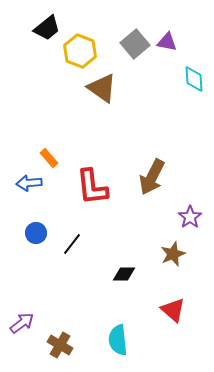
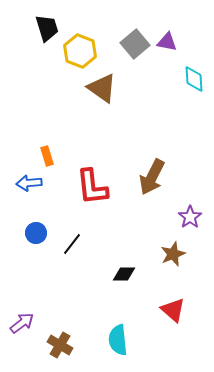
black trapezoid: rotated 68 degrees counterclockwise
orange rectangle: moved 2 px left, 2 px up; rotated 24 degrees clockwise
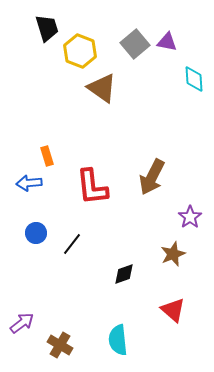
black diamond: rotated 20 degrees counterclockwise
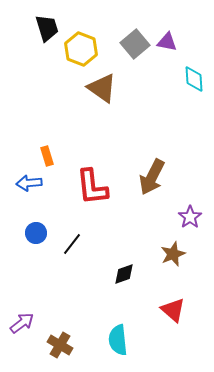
yellow hexagon: moved 1 px right, 2 px up
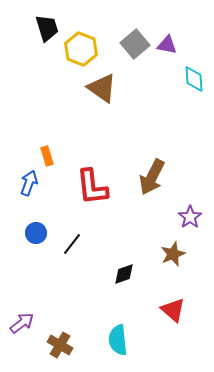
purple triangle: moved 3 px down
blue arrow: rotated 115 degrees clockwise
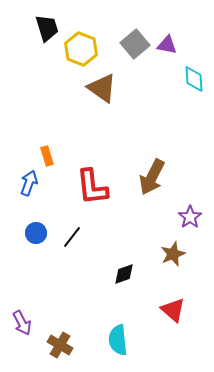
black line: moved 7 px up
purple arrow: rotated 100 degrees clockwise
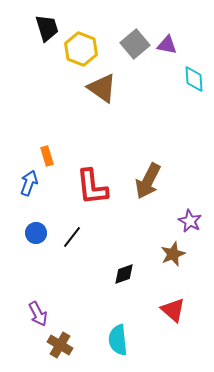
brown arrow: moved 4 px left, 4 px down
purple star: moved 4 px down; rotated 10 degrees counterclockwise
purple arrow: moved 16 px right, 9 px up
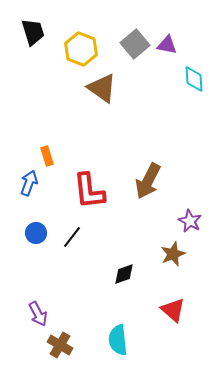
black trapezoid: moved 14 px left, 4 px down
red L-shape: moved 3 px left, 4 px down
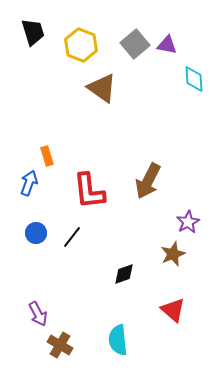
yellow hexagon: moved 4 px up
purple star: moved 2 px left, 1 px down; rotated 15 degrees clockwise
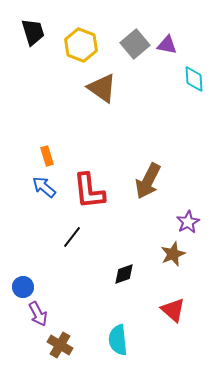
blue arrow: moved 15 px right, 4 px down; rotated 70 degrees counterclockwise
blue circle: moved 13 px left, 54 px down
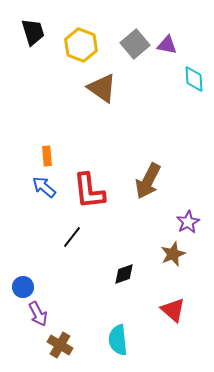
orange rectangle: rotated 12 degrees clockwise
